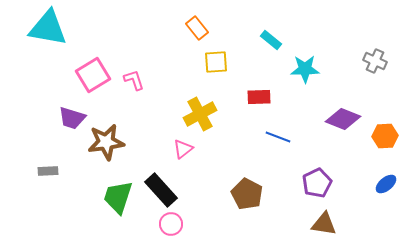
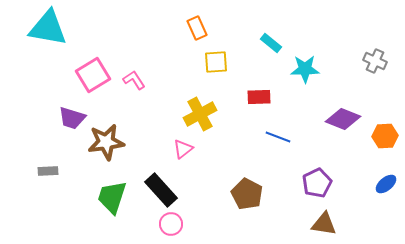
orange rectangle: rotated 15 degrees clockwise
cyan rectangle: moved 3 px down
pink L-shape: rotated 15 degrees counterclockwise
green trapezoid: moved 6 px left
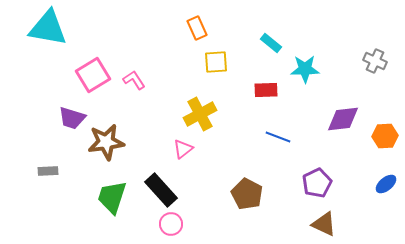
red rectangle: moved 7 px right, 7 px up
purple diamond: rotated 28 degrees counterclockwise
brown triangle: rotated 16 degrees clockwise
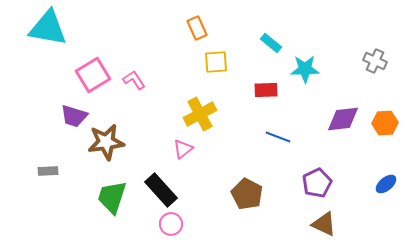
purple trapezoid: moved 2 px right, 2 px up
orange hexagon: moved 13 px up
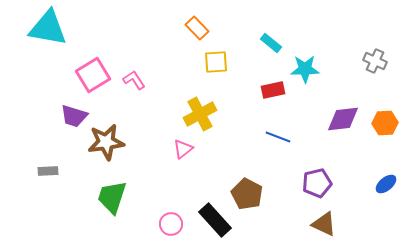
orange rectangle: rotated 20 degrees counterclockwise
red rectangle: moved 7 px right; rotated 10 degrees counterclockwise
purple pentagon: rotated 12 degrees clockwise
black rectangle: moved 54 px right, 30 px down
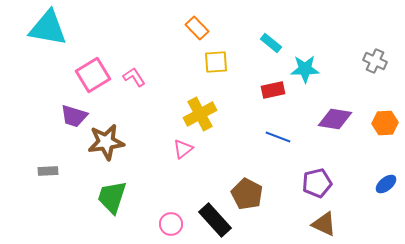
pink L-shape: moved 3 px up
purple diamond: moved 8 px left; rotated 16 degrees clockwise
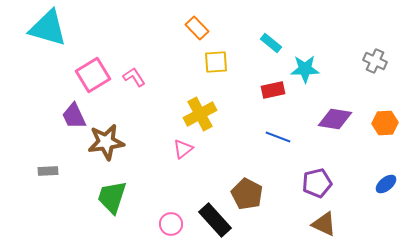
cyan triangle: rotated 6 degrees clockwise
purple trapezoid: rotated 48 degrees clockwise
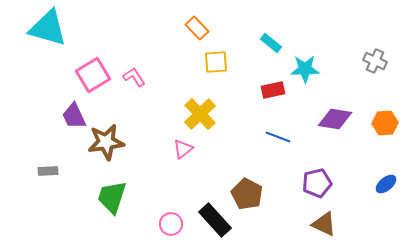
yellow cross: rotated 16 degrees counterclockwise
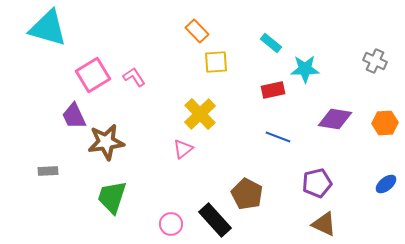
orange rectangle: moved 3 px down
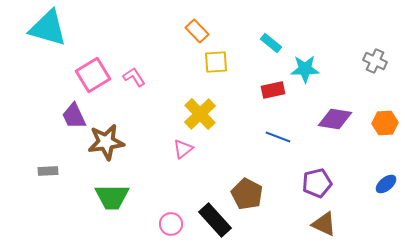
green trapezoid: rotated 108 degrees counterclockwise
